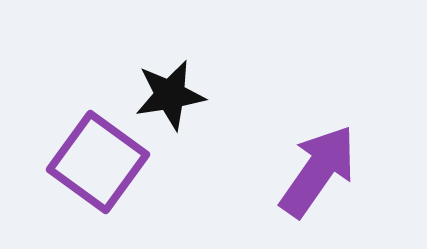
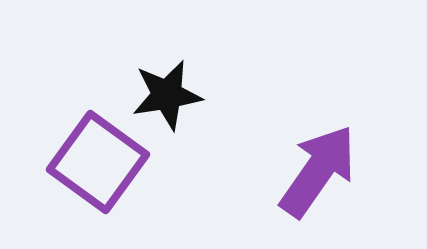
black star: moved 3 px left
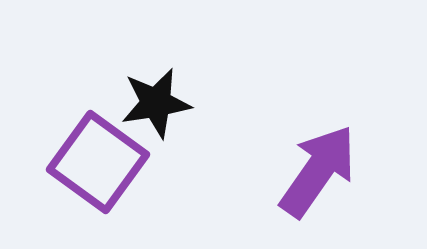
black star: moved 11 px left, 8 px down
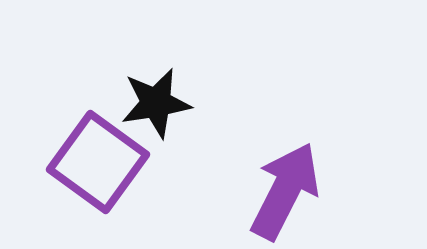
purple arrow: moved 33 px left, 20 px down; rotated 8 degrees counterclockwise
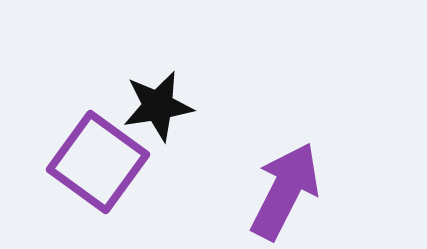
black star: moved 2 px right, 3 px down
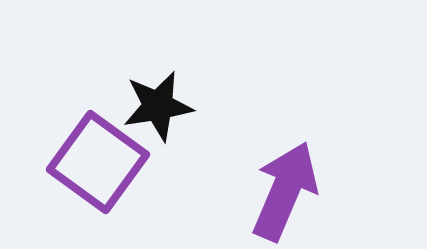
purple arrow: rotated 4 degrees counterclockwise
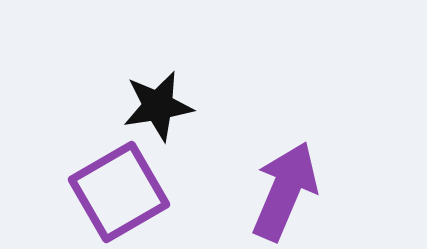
purple square: moved 21 px right, 30 px down; rotated 24 degrees clockwise
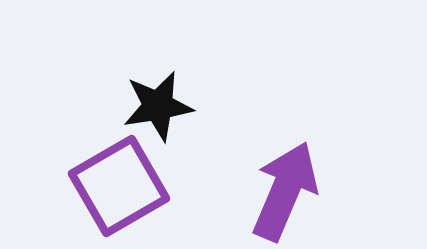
purple square: moved 6 px up
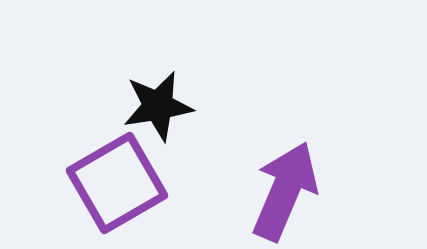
purple square: moved 2 px left, 3 px up
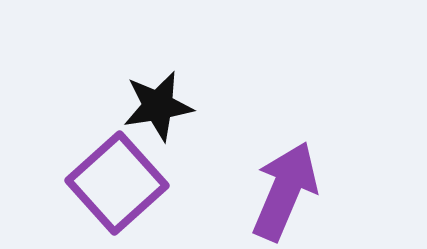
purple square: rotated 12 degrees counterclockwise
